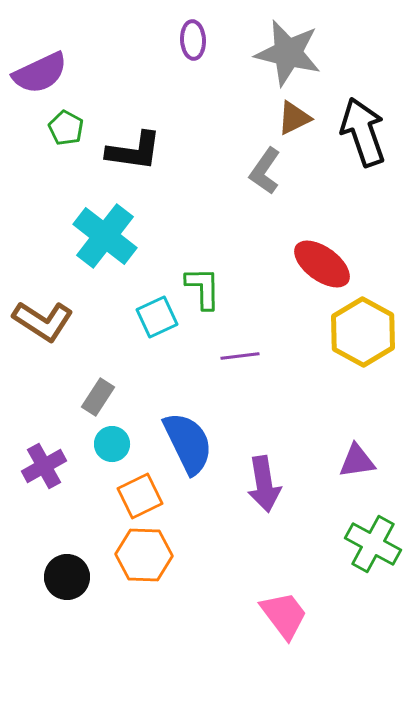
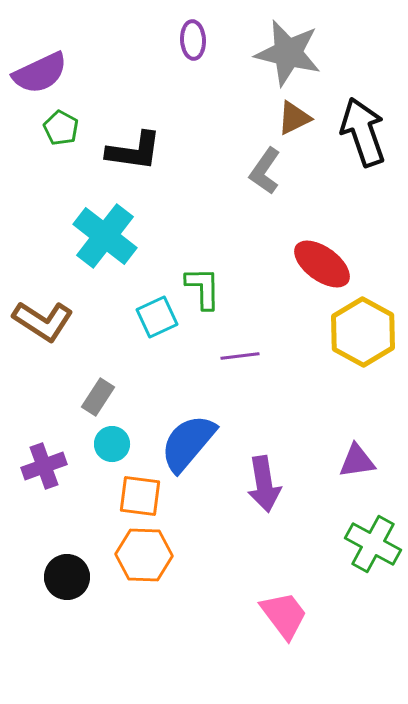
green pentagon: moved 5 px left
blue semicircle: rotated 114 degrees counterclockwise
purple cross: rotated 9 degrees clockwise
orange square: rotated 33 degrees clockwise
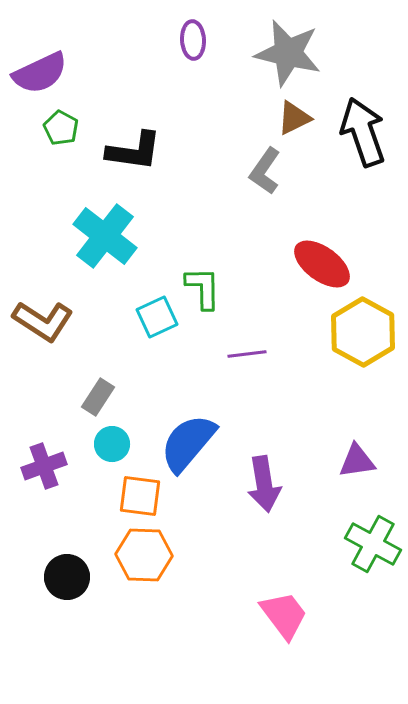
purple line: moved 7 px right, 2 px up
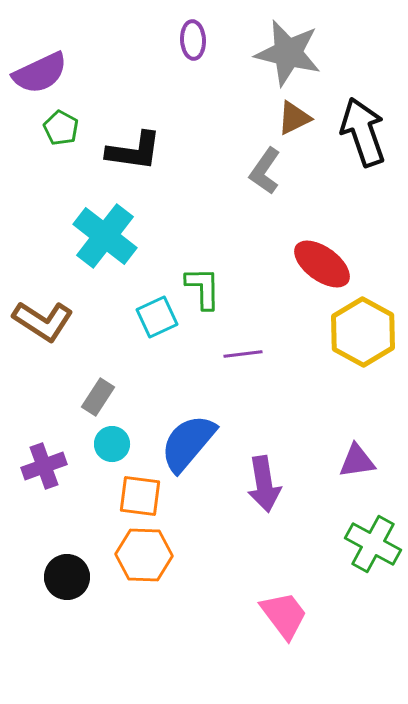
purple line: moved 4 px left
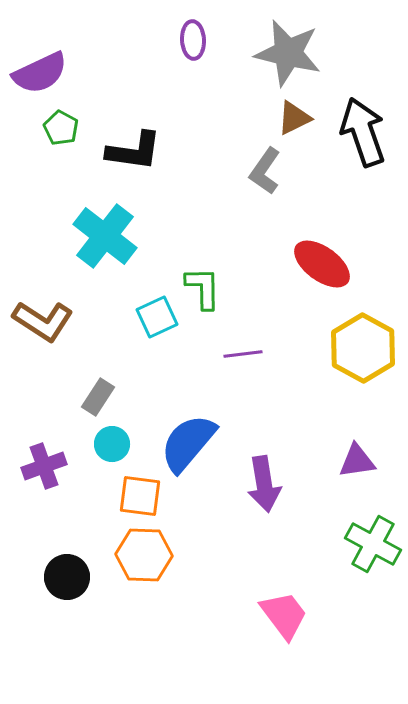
yellow hexagon: moved 16 px down
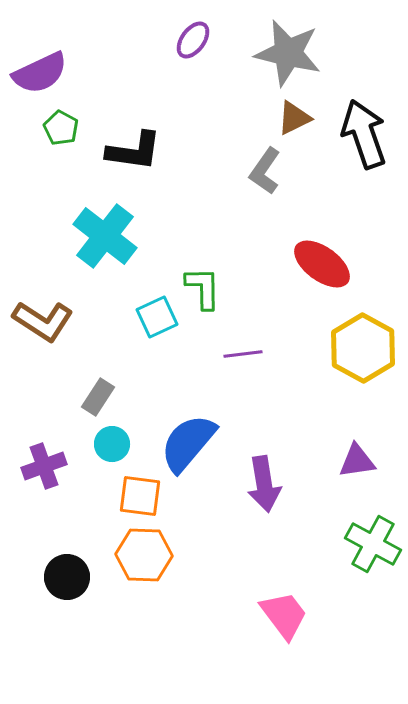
purple ellipse: rotated 39 degrees clockwise
black arrow: moved 1 px right, 2 px down
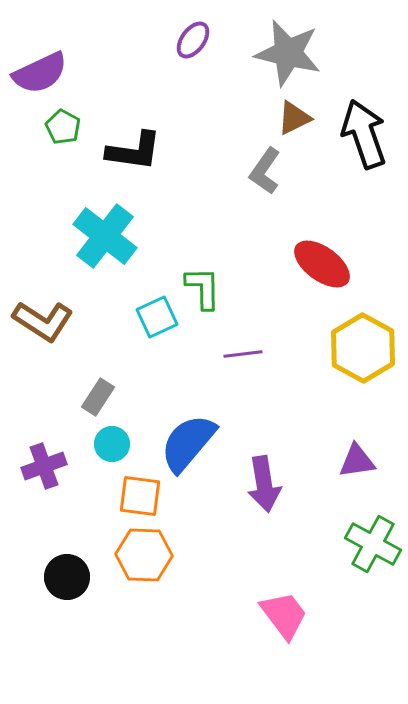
green pentagon: moved 2 px right, 1 px up
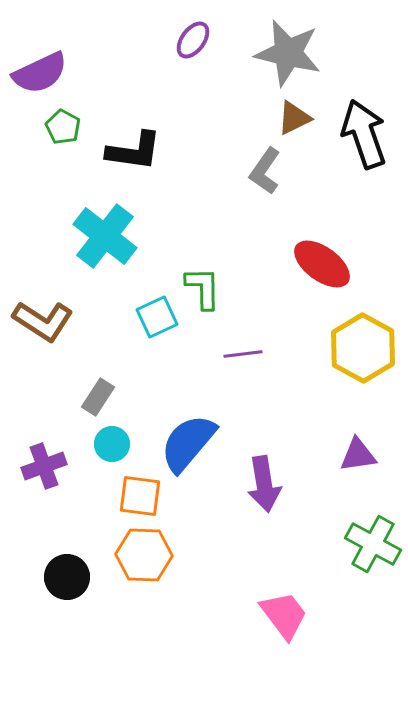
purple triangle: moved 1 px right, 6 px up
